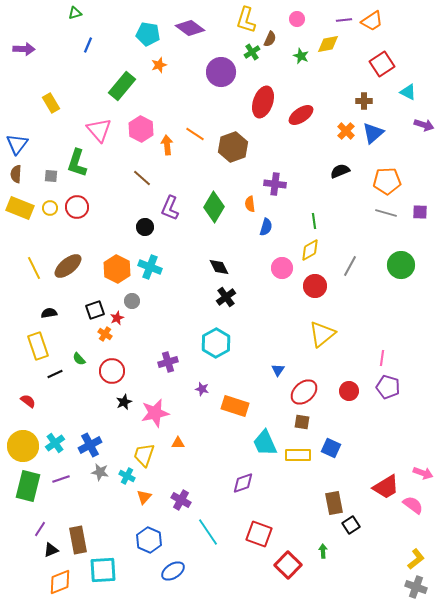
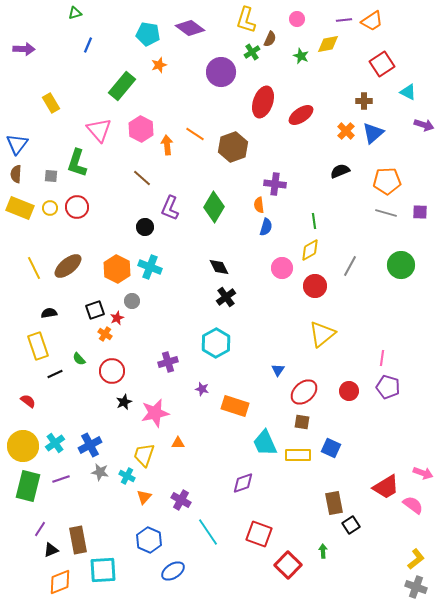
orange semicircle at (250, 204): moved 9 px right, 1 px down
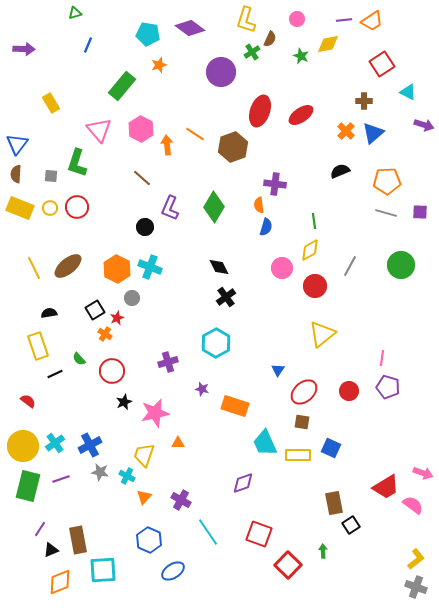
red ellipse at (263, 102): moved 3 px left, 9 px down
gray circle at (132, 301): moved 3 px up
black square at (95, 310): rotated 12 degrees counterclockwise
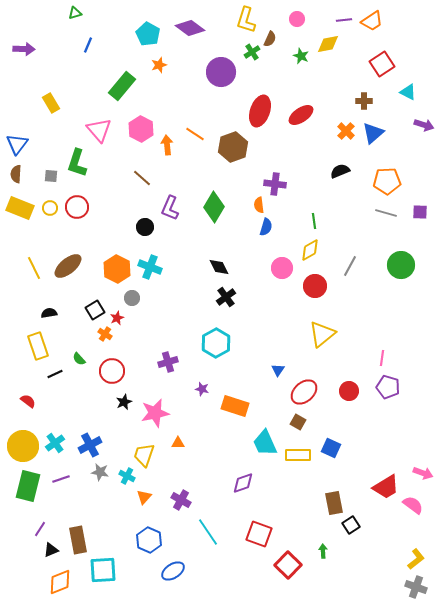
cyan pentagon at (148, 34): rotated 20 degrees clockwise
brown square at (302, 422): moved 4 px left; rotated 21 degrees clockwise
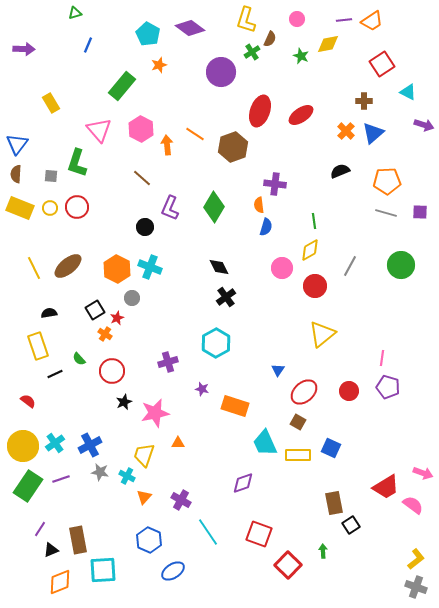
green rectangle at (28, 486): rotated 20 degrees clockwise
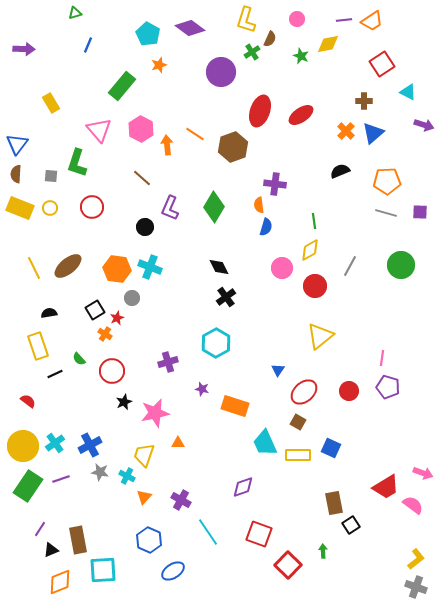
red circle at (77, 207): moved 15 px right
orange hexagon at (117, 269): rotated 20 degrees counterclockwise
yellow triangle at (322, 334): moved 2 px left, 2 px down
purple diamond at (243, 483): moved 4 px down
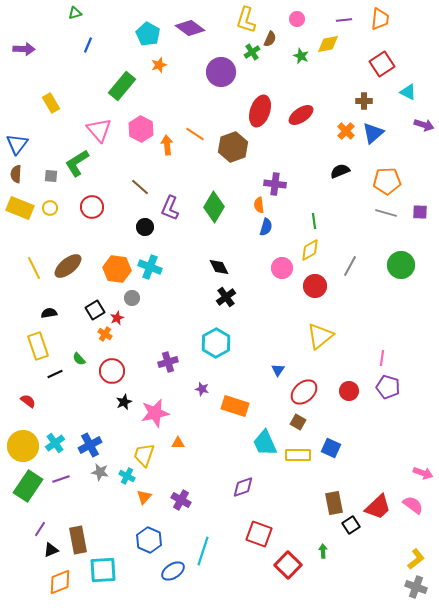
orange trapezoid at (372, 21): moved 8 px right, 2 px up; rotated 50 degrees counterclockwise
green L-shape at (77, 163): rotated 40 degrees clockwise
brown line at (142, 178): moved 2 px left, 9 px down
red trapezoid at (386, 487): moved 8 px left, 20 px down; rotated 12 degrees counterclockwise
cyan line at (208, 532): moved 5 px left, 19 px down; rotated 52 degrees clockwise
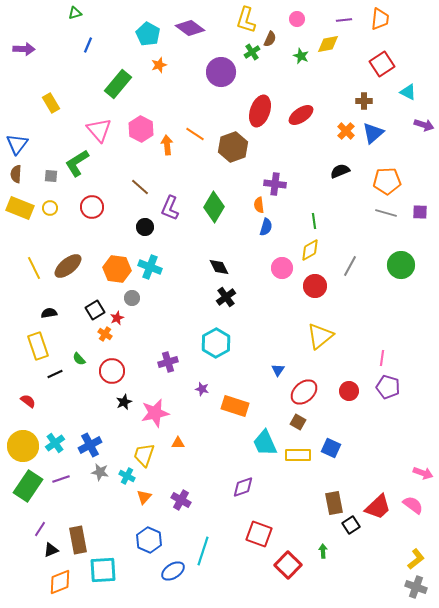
green rectangle at (122, 86): moved 4 px left, 2 px up
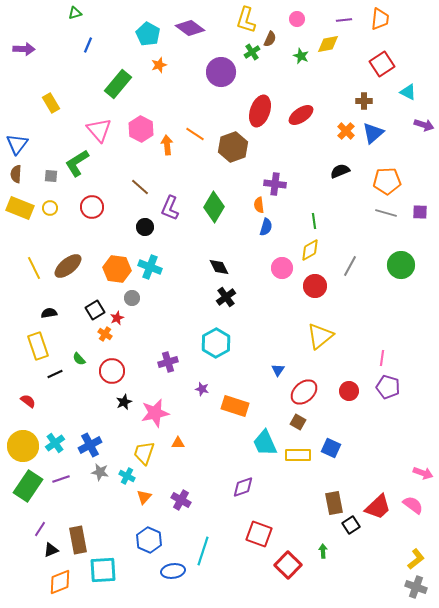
yellow trapezoid at (144, 455): moved 2 px up
blue ellipse at (173, 571): rotated 25 degrees clockwise
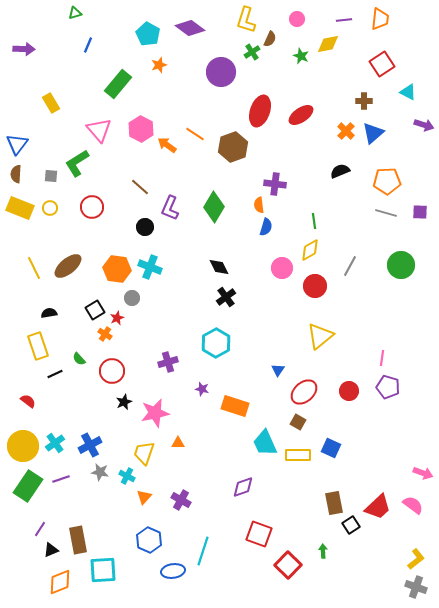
orange arrow at (167, 145): rotated 48 degrees counterclockwise
